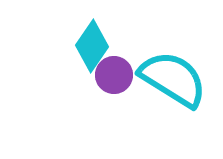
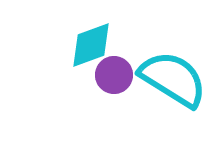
cyan diamond: moved 1 px left, 1 px up; rotated 36 degrees clockwise
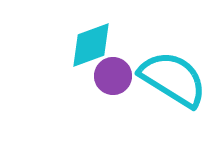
purple circle: moved 1 px left, 1 px down
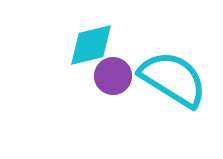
cyan diamond: rotated 6 degrees clockwise
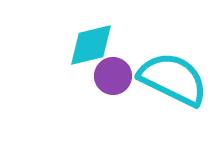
cyan semicircle: rotated 6 degrees counterclockwise
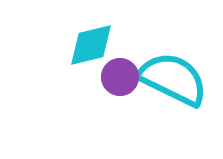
purple circle: moved 7 px right, 1 px down
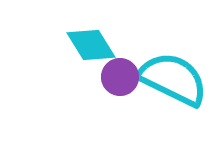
cyan diamond: rotated 72 degrees clockwise
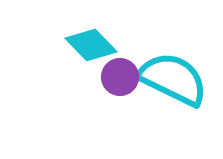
cyan diamond: rotated 12 degrees counterclockwise
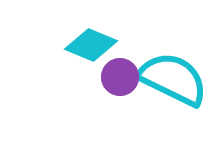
cyan diamond: rotated 24 degrees counterclockwise
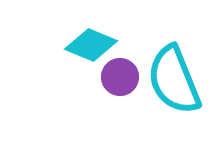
cyan semicircle: moved 1 px right, 1 px down; rotated 138 degrees counterclockwise
